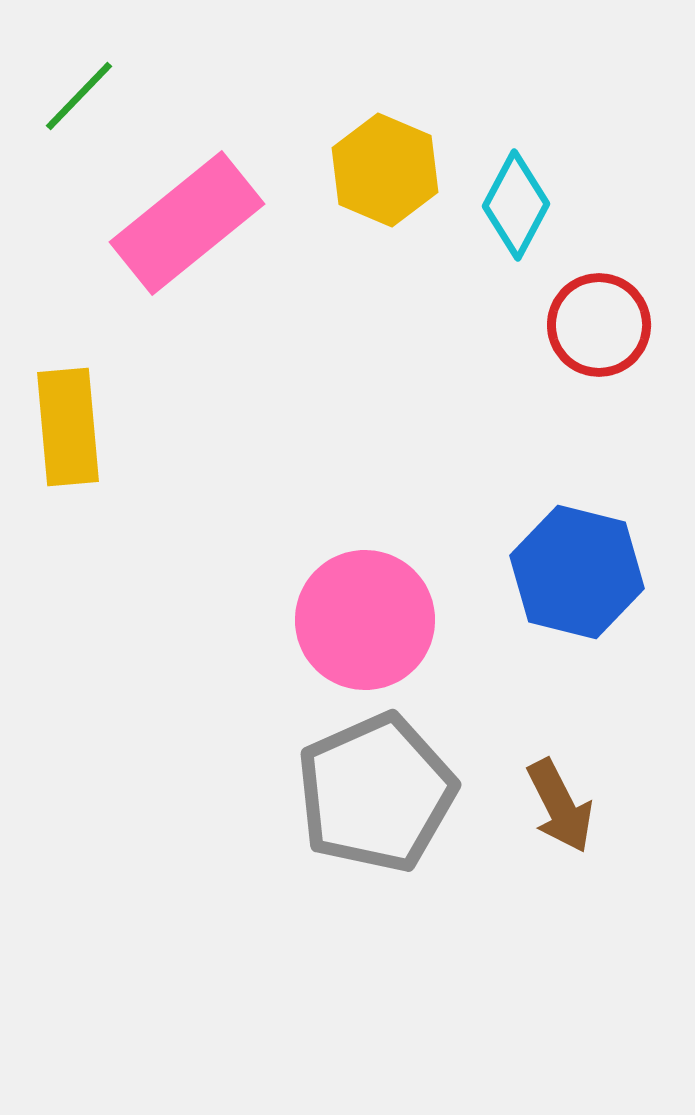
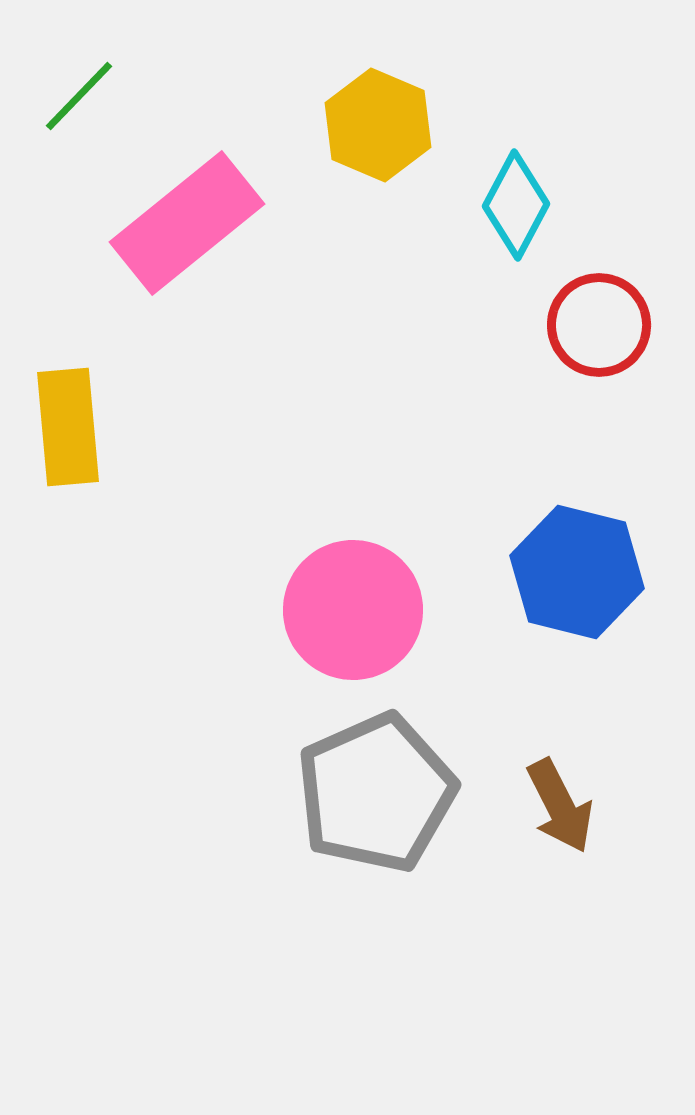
yellow hexagon: moved 7 px left, 45 px up
pink circle: moved 12 px left, 10 px up
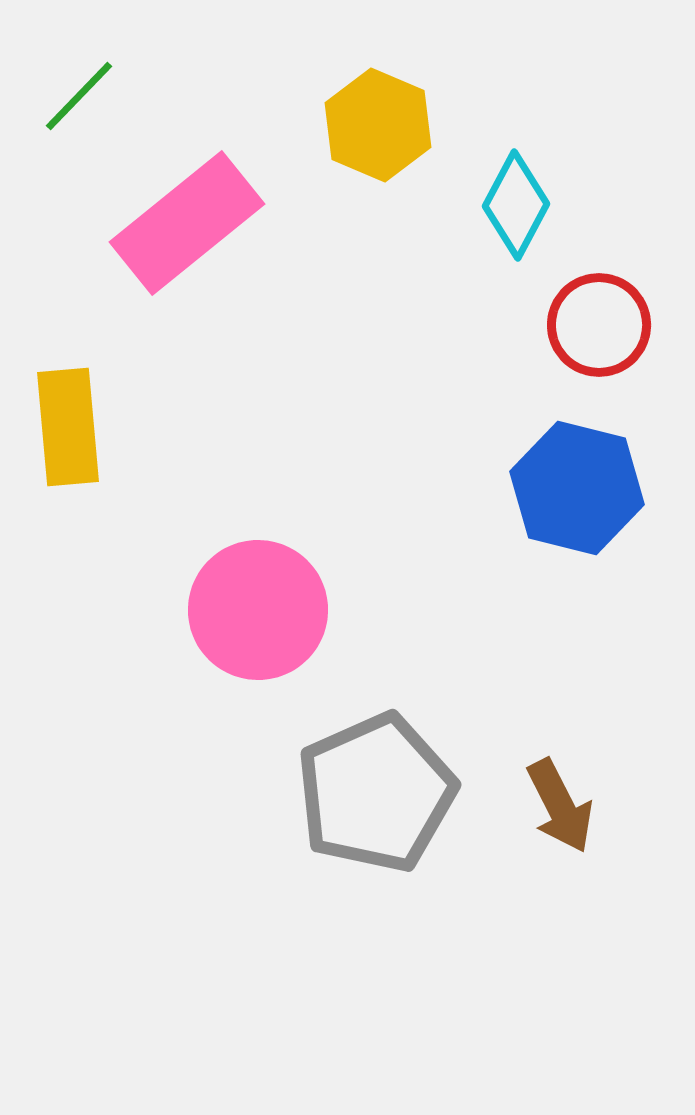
blue hexagon: moved 84 px up
pink circle: moved 95 px left
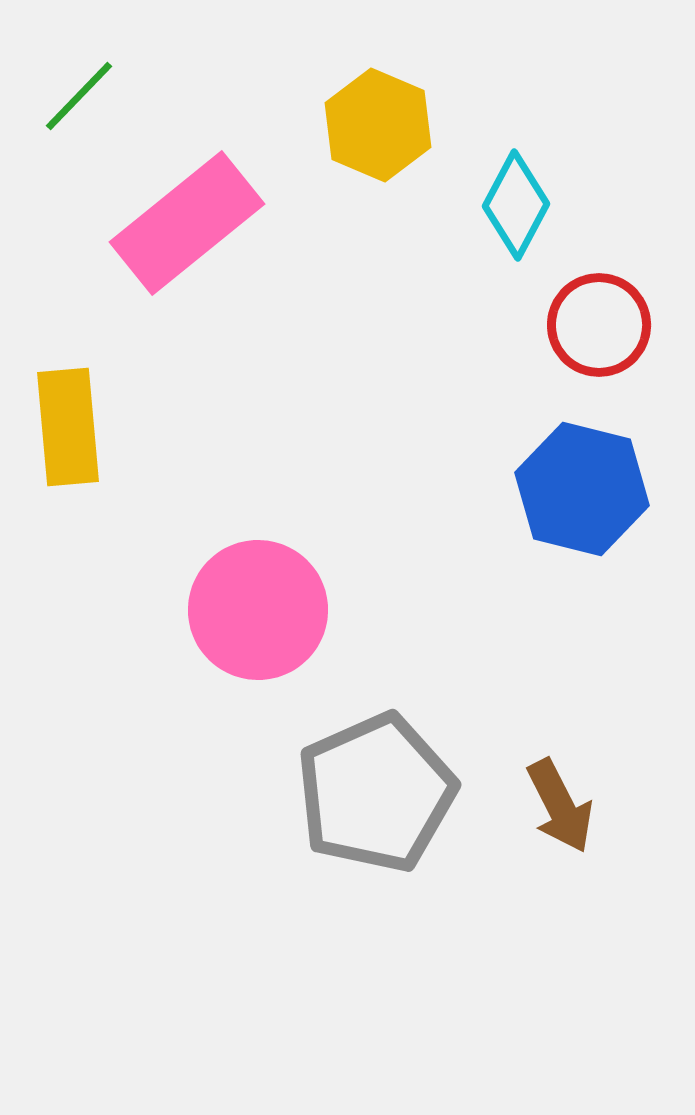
blue hexagon: moved 5 px right, 1 px down
